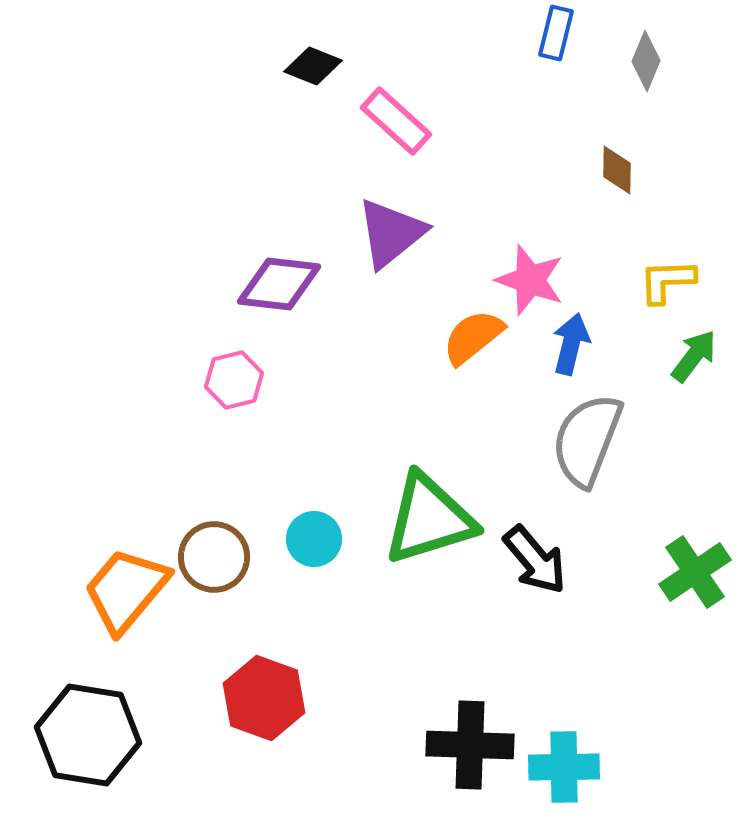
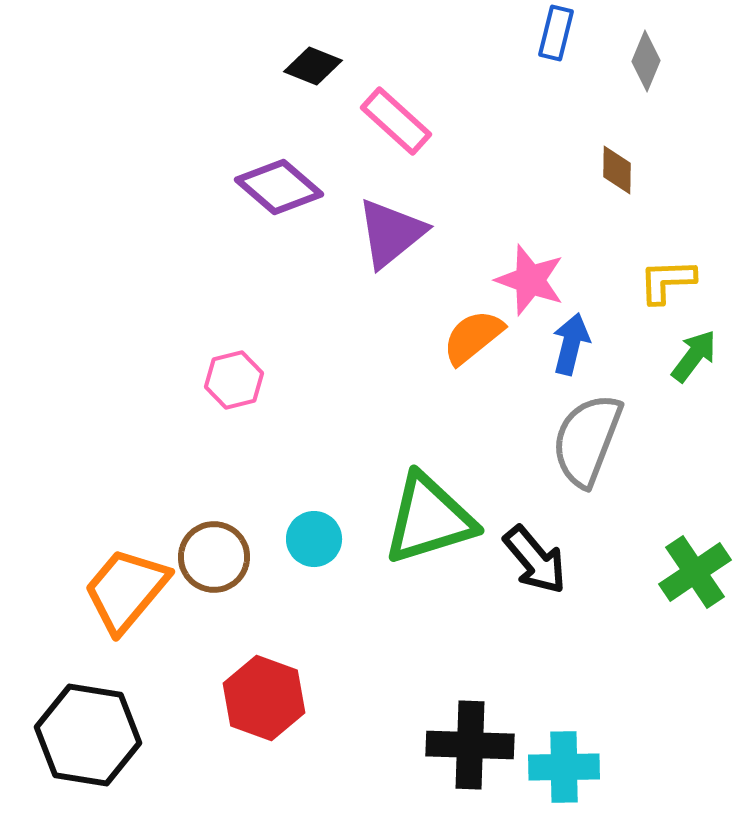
purple diamond: moved 97 px up; rotated 34 degrees clockwise
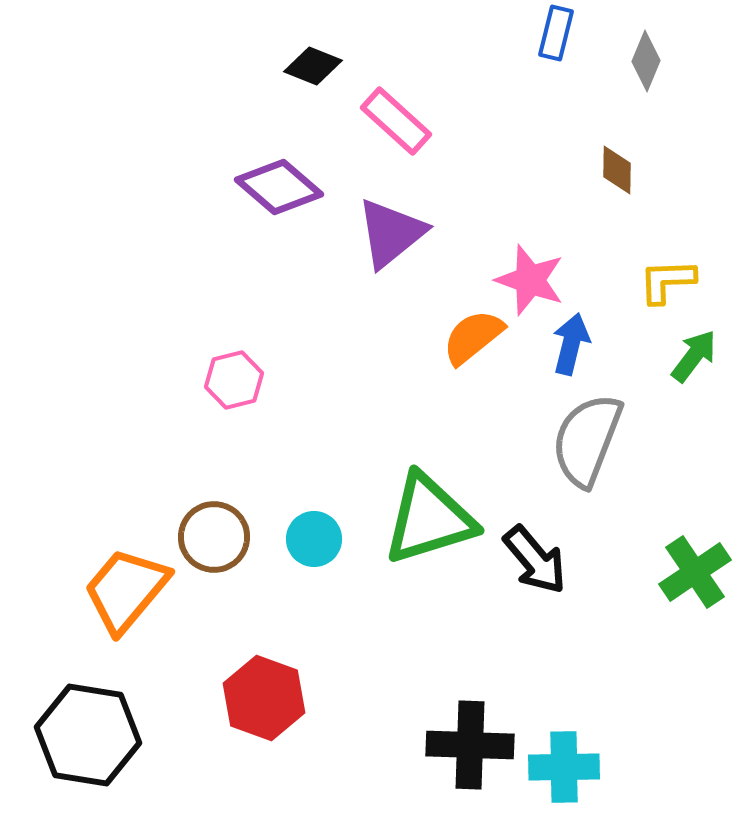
brown circle: moved 20 px up
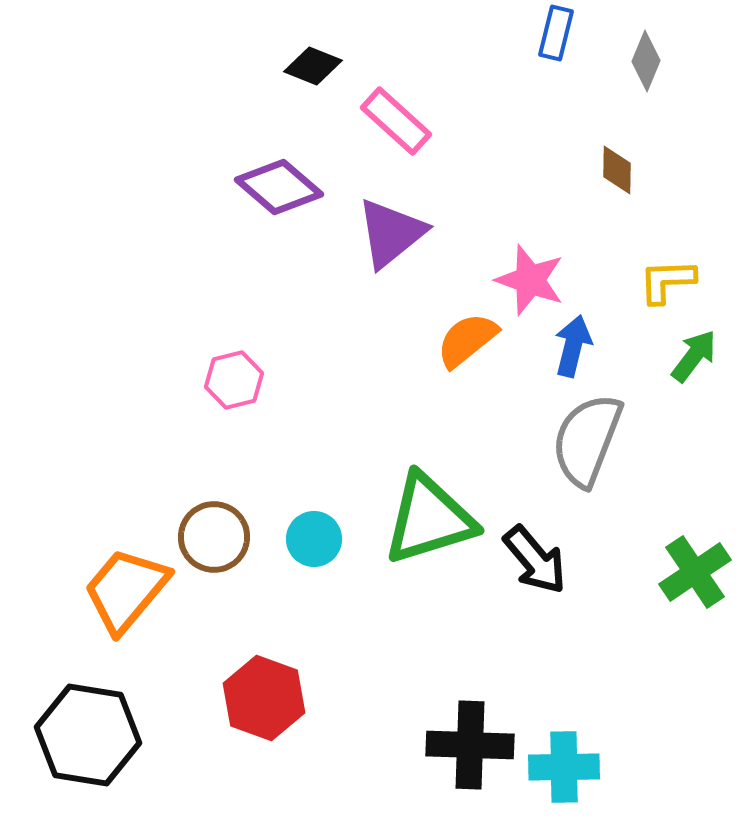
orange semicircle: moved 6 px left, 3 px down
blue arrow: moved 2 px right, 2 px down
